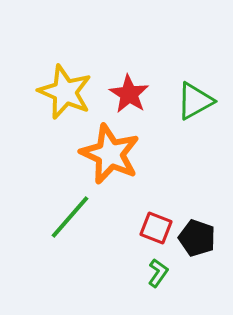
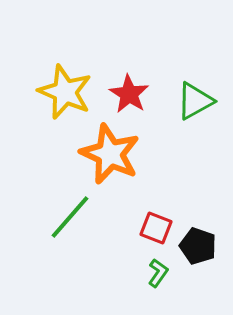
black pentagon: moved 1 px right, 8 px down
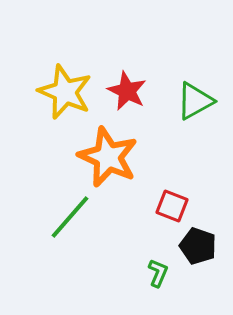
red star: moved 2 px left, 3 px up; rotated 6 degrees counterclockwise
orange star: moved 2 px left, 3 px down
red square: moved 16 px right, 22 px up
green L-shape: rotated 12 degrees counterclockwise
